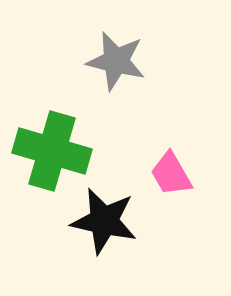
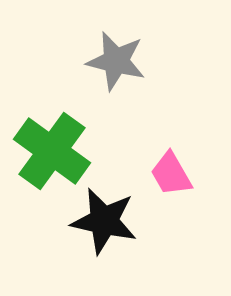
green cross: rotated 20 degrees clockwise
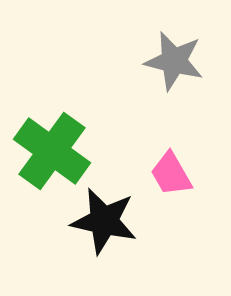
gray star: moved 58 px right
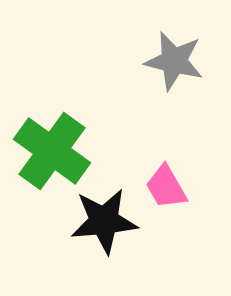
pink trapezoid: moved 5 px left, 13 px down
black star: rotated 18 degrees counterclockwise
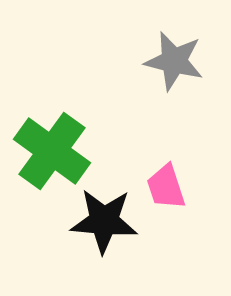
pink trapezoid: rotated 12 degrees clockwise
black star: rotated 10 degrees clockwise
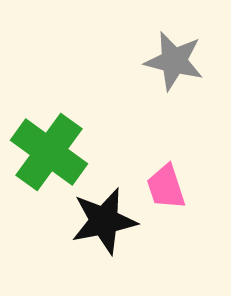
green cross: moved 3 px left, 1 px down
black star: rotated 16 degrees counterclockwise
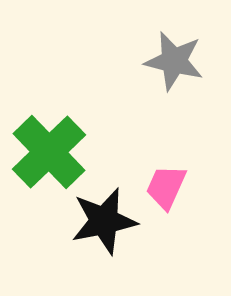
green cross: rotated 10 degrees clockwise
pink trapezoid: rotated 42 degrees clockwise
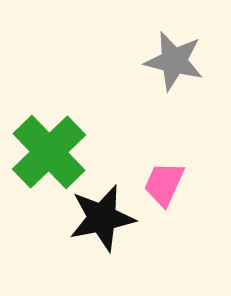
pink trapezoid: moved 2 px left, 3 px up
black star: moved 2 px left, 3 px up
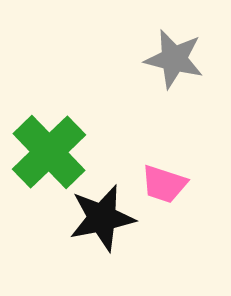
gray star: moved 2 px up
pink trapezoid: rotated 96 degrees counterclockwise
